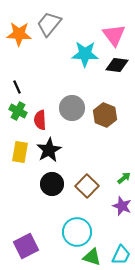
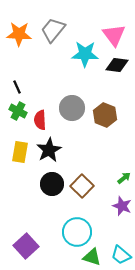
gray trapezoid: moved 4 px right, 6 px down
brown square: moved 5 px left
purple square: rotated 15 degrees counterclockwise
cyan trapezoid: rotated 105 degrees clockwise
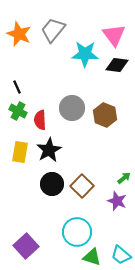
orange star: rotated 20 degrees clockwise
purple star: moved 5 px left, 5 px up
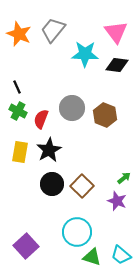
pink triangle: moved 2 px right, 3 px up
red semicircle: moved 1 px right, 1 px up; rotated 24 degrees clockwise
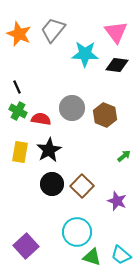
red semicircle: rotated 78 degrees clockwise
green arrow: moved 22 px up
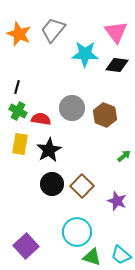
black line: rotated 40 degrees clockwise
yellow rectangle: moved 8 px up
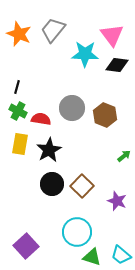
pink triangle: moved 4 px left, 3 px down
